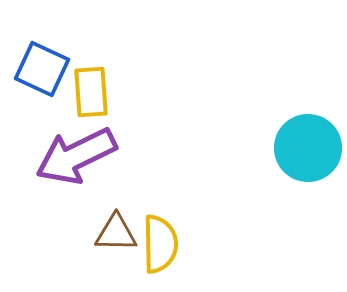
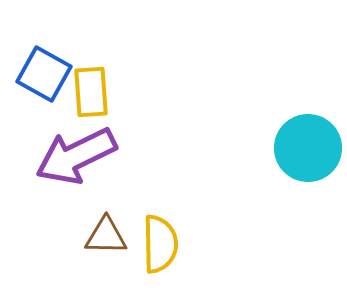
blue square: moved 2 px right, 5 px down; rotated 4 degrees clockwise
brown triangle: moved 10 px left, 3 px down
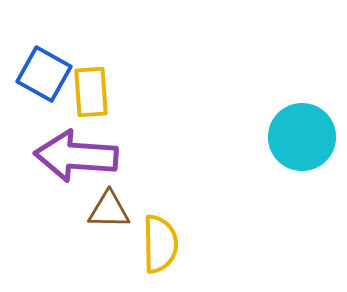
cyan circle: moved 6 px left, 11 px up
purple arrow: rotated 30 degrees clockwise
brown triangle: moved 3 px right, 26 px up
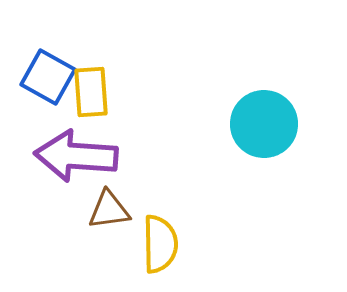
blue square: moved 4 px right, 3 px down
cyan circle: moved 38 px left, 13 px up
brown triangle: rotated 9 degrees counterclockwise
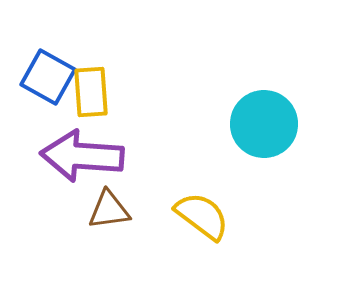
purple arrow: moved 6 px right
yellow semicircle: moved 42 px right, 28 px up; rotated 52 degrees counterclockwise
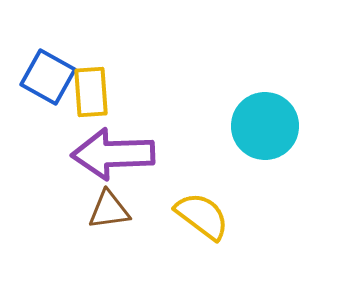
cyan circle: moved 1 px right, 2 px down
purple arrow: moved 31 px right, 2 px up; rotated 6 degrees counterclockwise
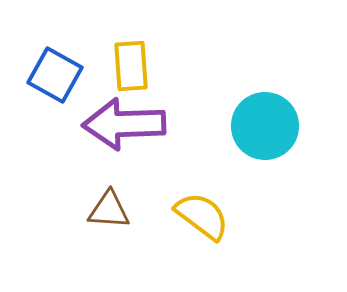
blue square: moved 7 px right, 2 px up
yellow rectangle: moved 40 px right, 26 px up
purple arrow: moved 11 px right, 30 px up
brown triangle: rotated 12 degrees clockwise
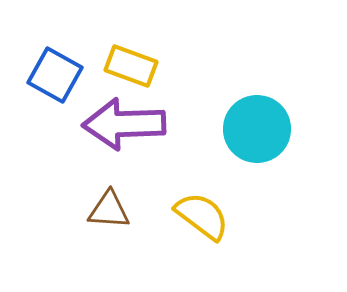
yellow rectangle: rotated 66 degrees counterclockwise
cyan circle: moved 8 px left, 3 px down
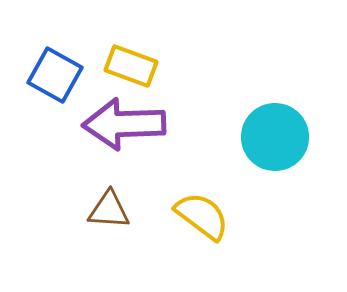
cyan circle: moved 18 px right, 8 px down
